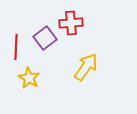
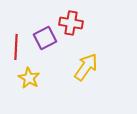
red cross: rotated 15 degrees clockwise
purple square: rotated 10 degrees clockwise
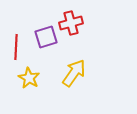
red cross: rotated 25 degrees counterclockwise
purple square: moved 1 px right, 1 px up; rotated 10 degrees clockwise
yellow arrow: moved 12 px left, 6 px down
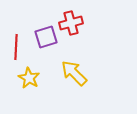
yellow arrow: rotated 80 degrees counterclockwise
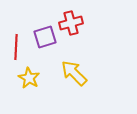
purple square: moved 1 px left
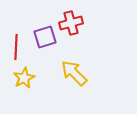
yellow star: moved 5 px left; rotated 15 degrees clockwise
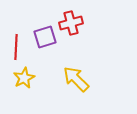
yellow arrow: moved 2 px right, 6 px down
